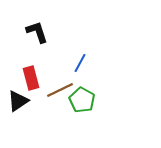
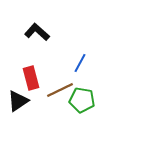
black L-shape: rotated 30 degrees counterclockwise
green pentagon: rotated 20 degrees counterclockwise
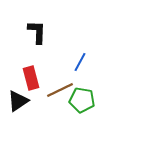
black L-shape: rotated 50 degrees clockwise
blue line: moved 1 px up
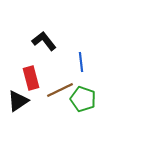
black L-shape: moved 7 px right, 9 px down; rotated 40 degrees counterclockwise
blue line: moved 1 px right; rotated 36 degrees counterclockwise
green pentagon: moved 1 px right, 1 px up; rotated 10 degrees clockwise
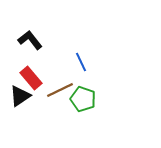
black L-shape: moved 14 px left, 1 px up
blue line: rotated 18 degrees counterclockwise
red rectangle: rotated 25 degrees counterclockwise
black triangle: moved 2 px right, 5 px up
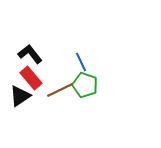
black L-shape: moved 14 px down
green pentagon: moved 2 px right, 14 px up
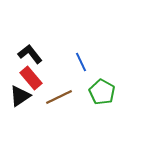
green pentagon: moved 17 px right, 7 px down; rotated 10 degrees clockwise
brown line: moved 1 px left, 7 px down
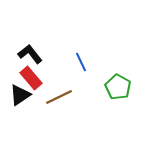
green pentagon: moved 16 px right, 5 px up
black triangle: moved 1 px up
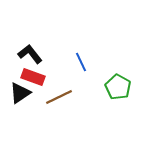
red rectangle: moved 2 px right, 1 px up; rotated 30 degrees counterclockwise
black triangle: moved 2 px up
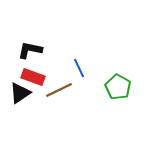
black L-shape: moved 4 px up; rotated 40 degrees counterclockwise
blue line: moved 2 px left, 6 px down
brown line: moved 7 px up
